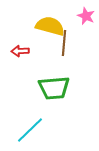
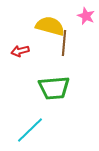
red arrow: rotated 12 degrees counterclockwise
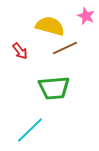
brown line: moved 1 px right, 5 px down; rotated 60 degrees clockwise
red arrow: rotated 114 degrees counterclockwise
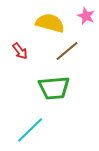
yellow semicircle: moved 3 px up
brown line: moved 2 px right, 3 px down; rotated 15 degrees counterclockwise
